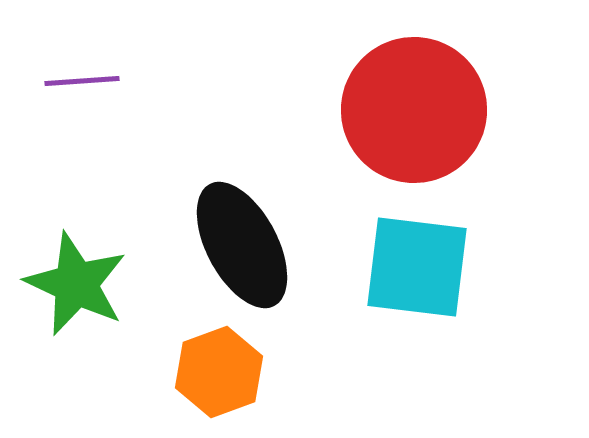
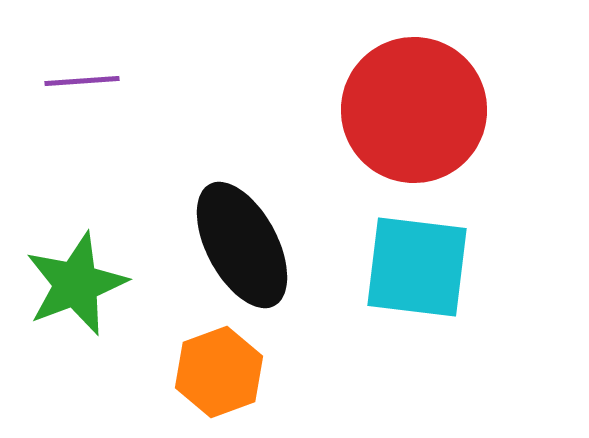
green star: rotated 26 degrees clockwise
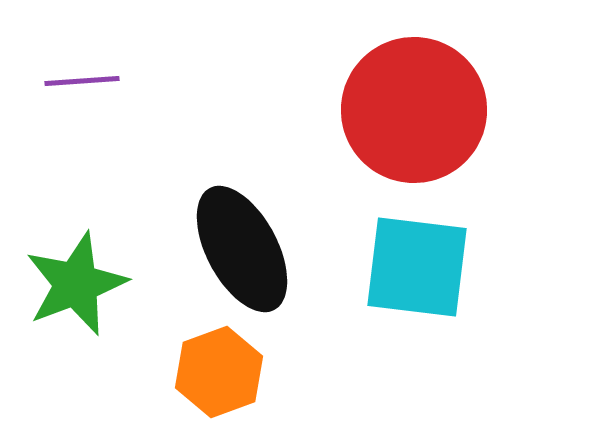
black ellipse: moved 4 px down
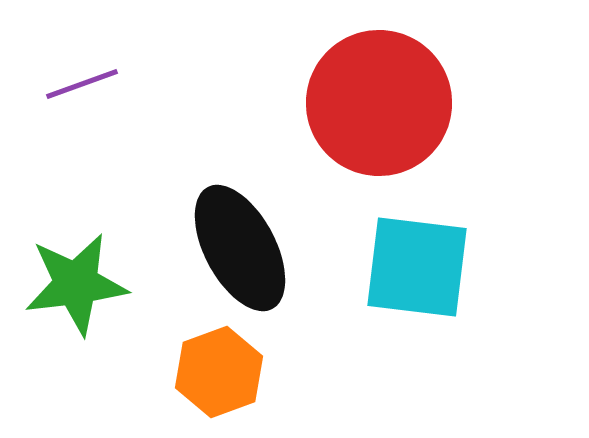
purple line: moved 3 px down; rotated 16 degrees counterclockwise
red circle: moved 35 px left, 7 px up
black ellipse: moved 2 px left, 1 px up
green star: rotated 14 degrees clockwise
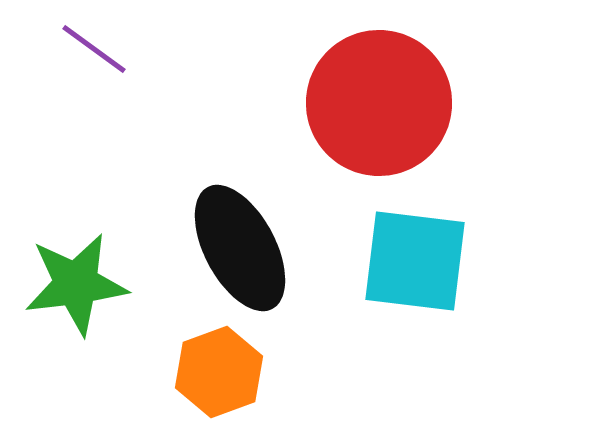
purple line: moved 12 px right, 35 px up; rotated 56 degrees clockwise
cyan square: moved 2 px left, 6 px up
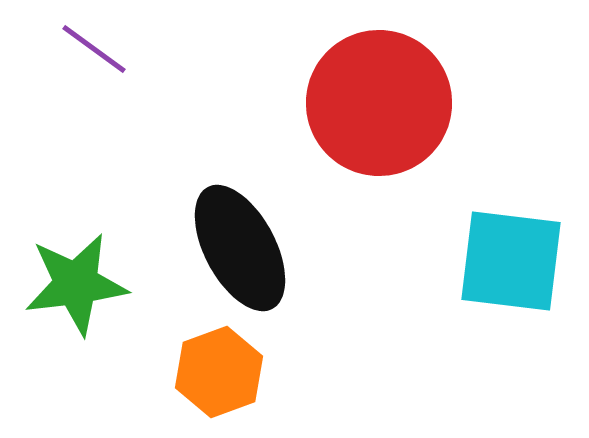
cyan square: moved 96 px right
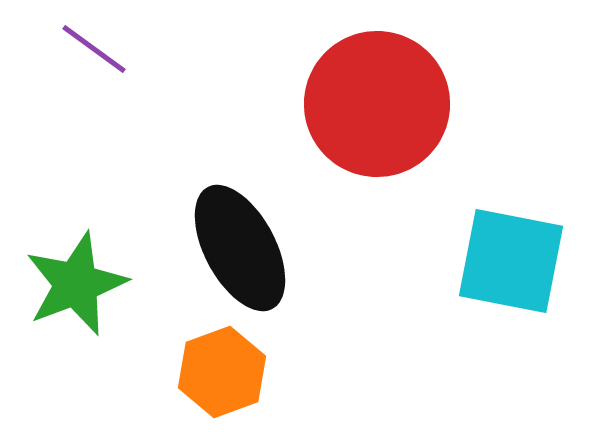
red circle: moved 2 px left, 1 px down
cyan square: rotated 4 degrees clockwise
green star: rotated 14 degrees counterclockwise
orange hexagon: moved 3 px right
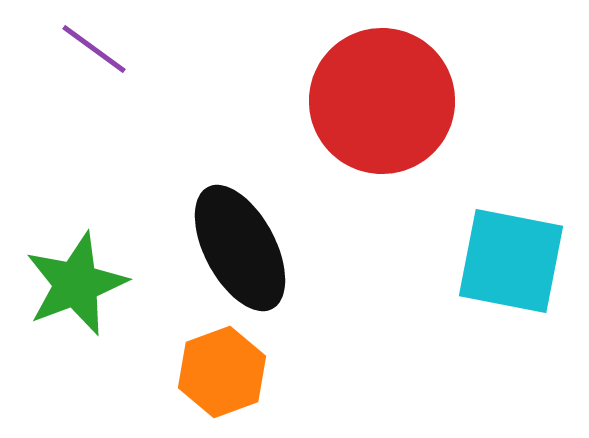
red circle: moved 5 px right, 3 px up
